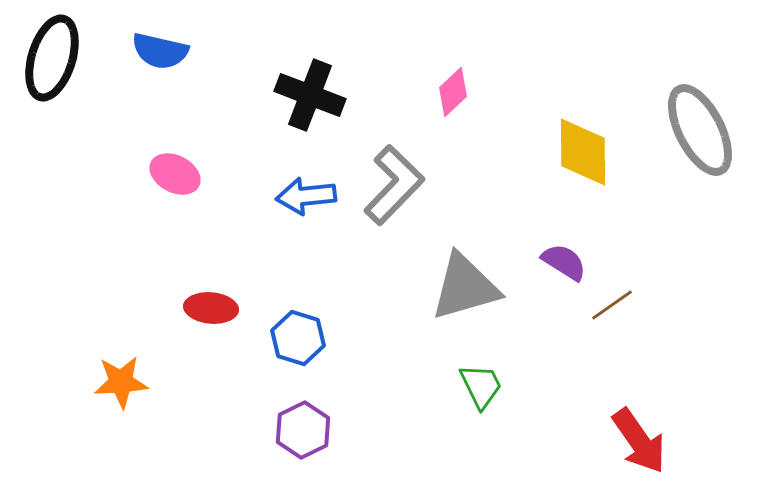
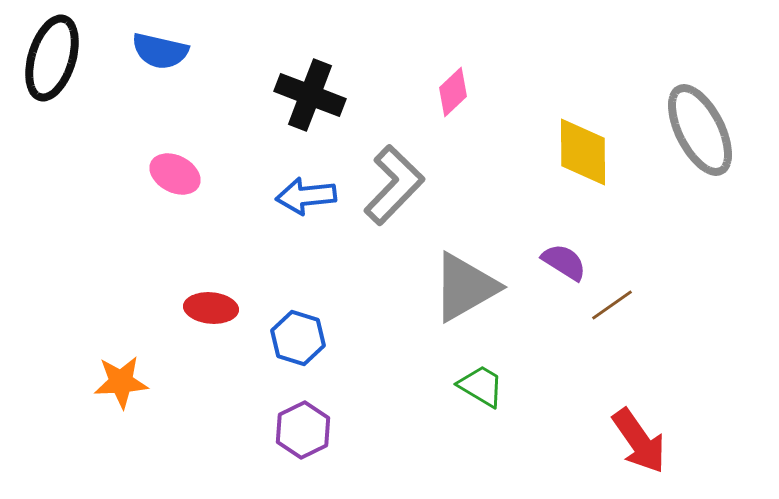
gray triangle: rotated 14 degrees counterclockwise
green trapezoid: rotated 33 degrees counterclockwise
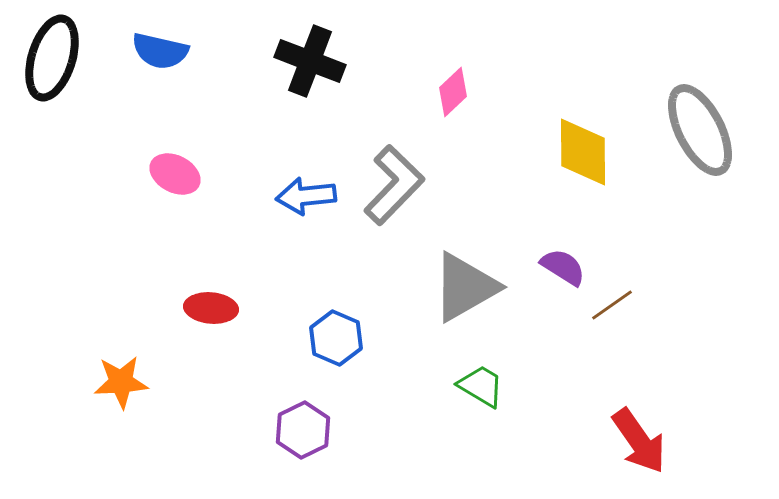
black cross: moved 34 px up
purple semicircle: moved 1 px left, 5 px down
blue hexagon: moved 38 px right; rotated 6 degrees clockwise
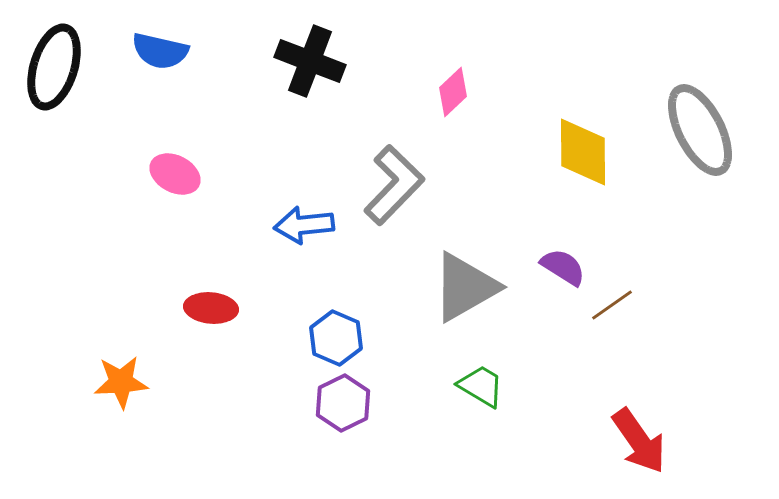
black ellipse: moved 2 px right, 9 px down
blue arrow: moved 2 px left, 29 px down
purple hexagon: moved 40 px right, 27 px up
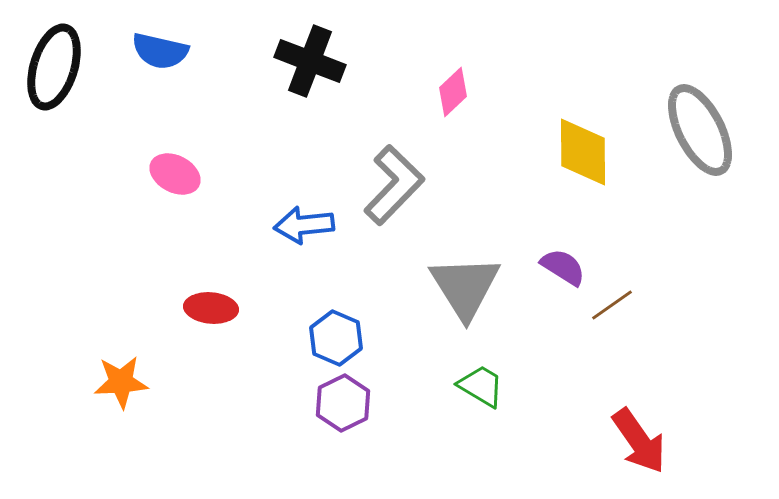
gray triangle: rotated 32 degrees counterclockwise
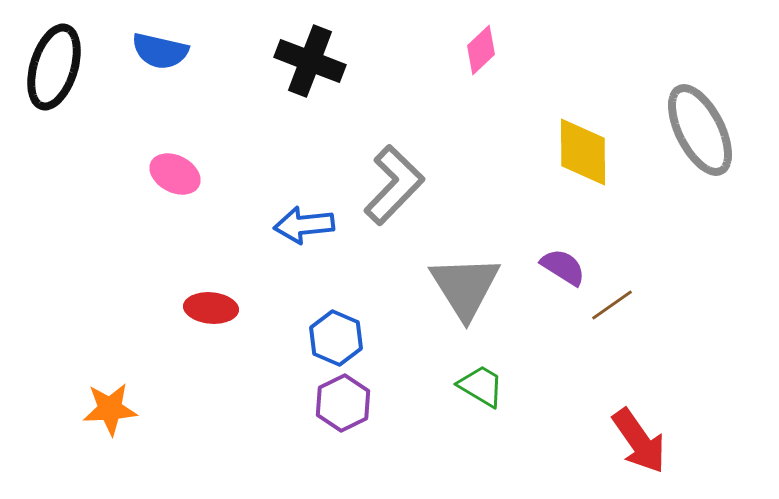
pink diamond: moved 28 px right, 42 px up
orange star: moved 11 px left, 27 px down
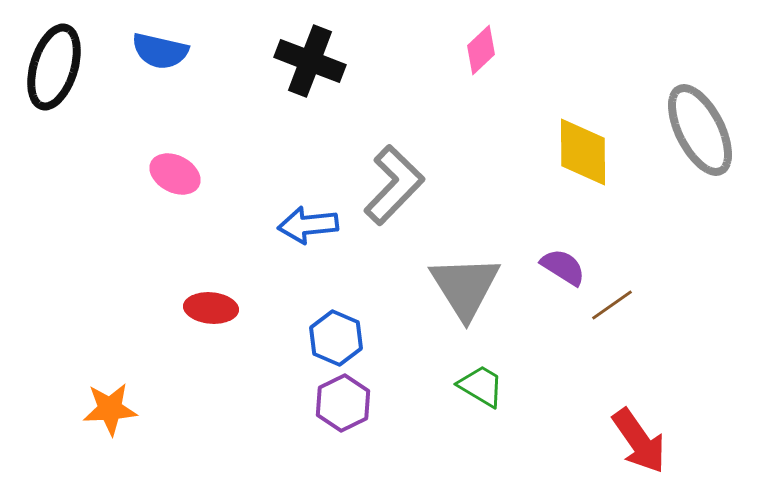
blue arrow: moved 4 px right
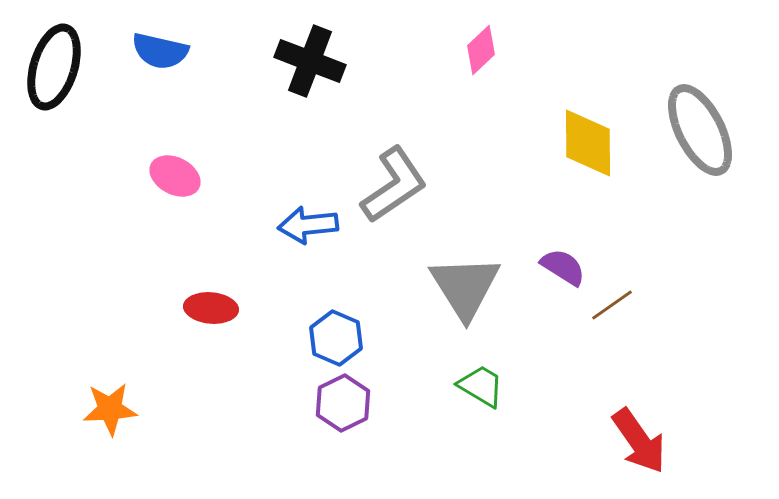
yellow diamond: moved 5 px right, 9 px up
pink ellipse: moved 2 px down
gray L-shape: rotated 12 degrees clockwise
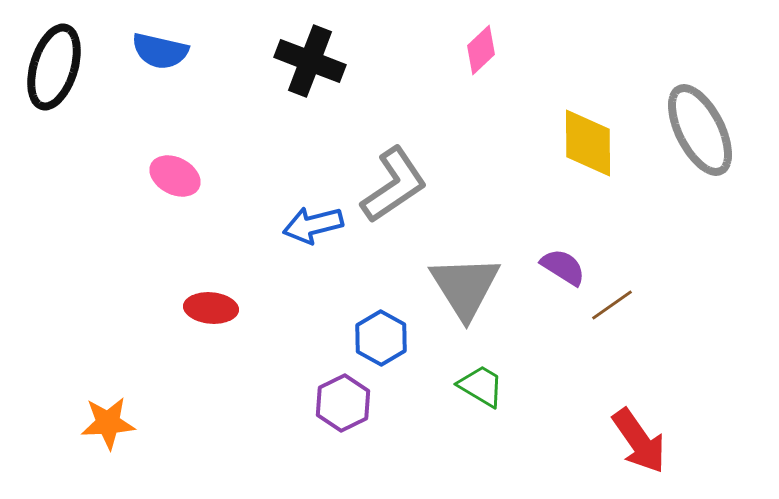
blue arrow: moved 5 px right; rotated 8 degrees counterclockwise
blue hexagon: moved 45 px right; rotated 6 degrees clockwise
orange star: moved 2 px left, 14 px down
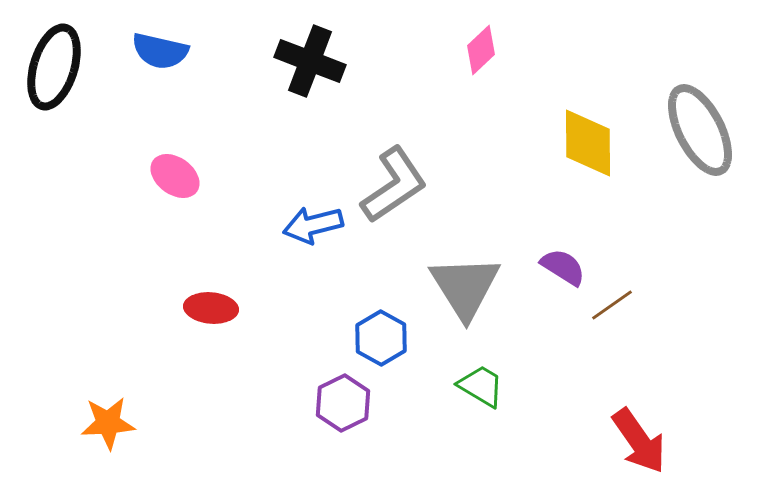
pink ellipse: rotated 9 degrees clockwise
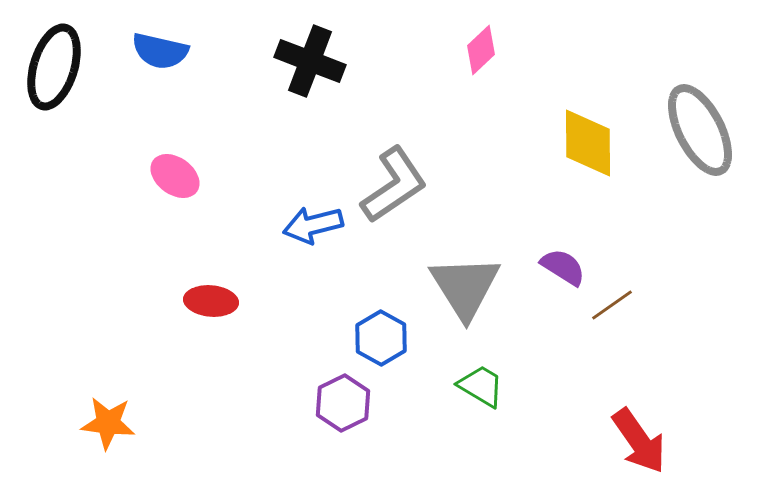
red ellipse: moved 7 px up
orange star: rotated 10 degrees clockwise
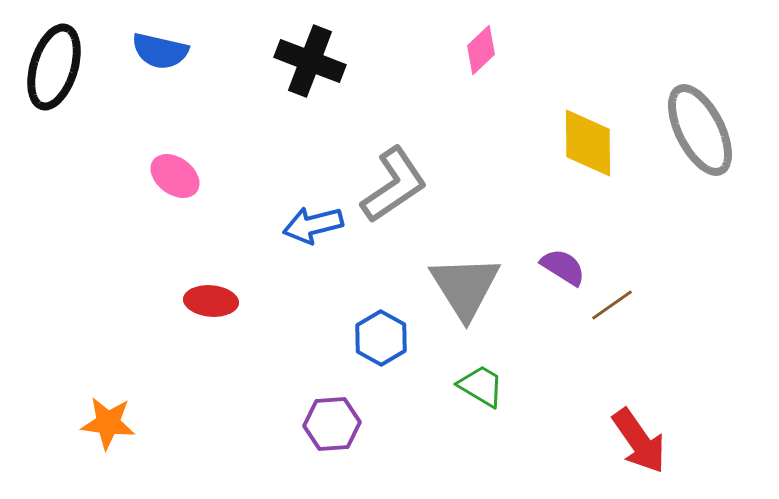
purple hexagon: moved 11 px left, 21 px down; rotated 22 degrees clockwise
